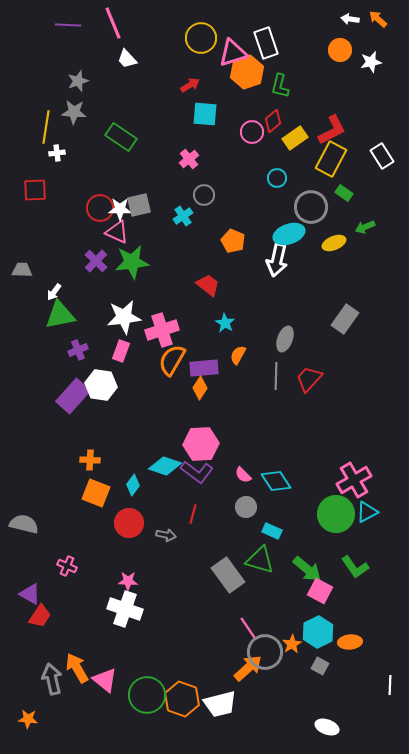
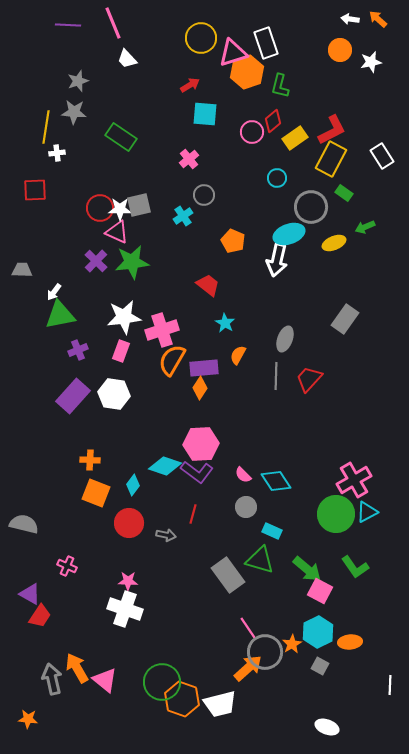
white hexagon at (101, 385): moved 13 px right, 9 px down
green circle at (147, 695): moved 15 px right, 13 px up
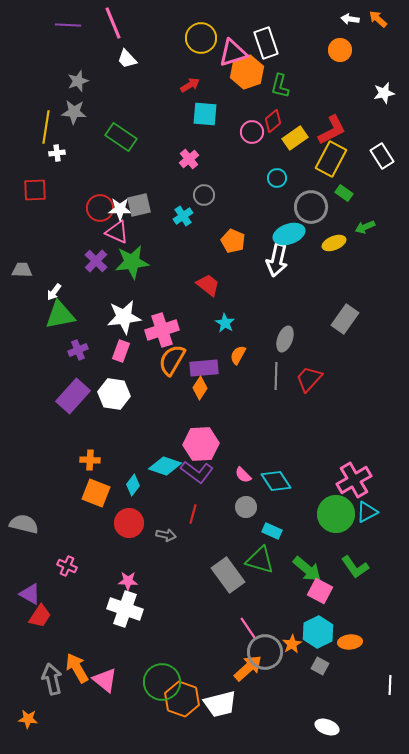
white star at (371, 62): moved 13 px right, 31 px down
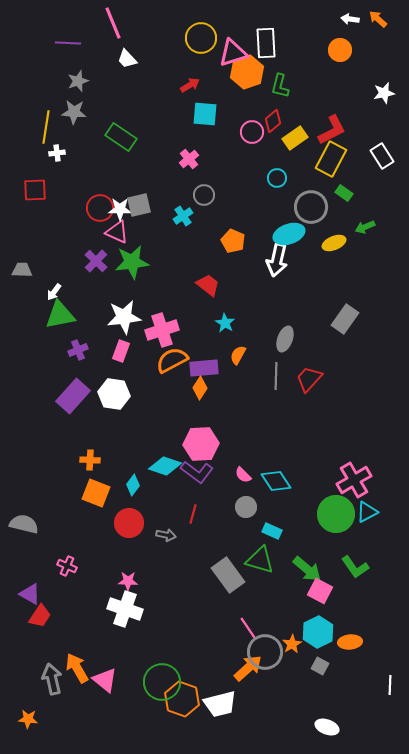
purple line at (68, 25): moved 18 px down
white rectangle at (266, 43): rotated 16 degrees clockwise
orange semicircle at (172, 360): rotated 32 degrees clockwise
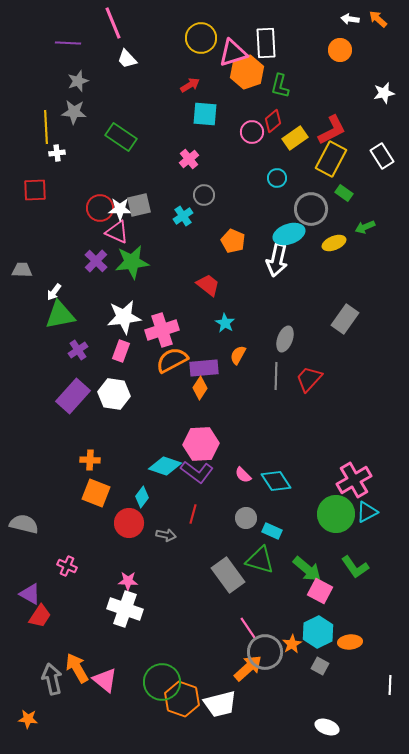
yellow line at (46, 127): rotated 12 degrees counterclockwise
gray circle at (311, 207): moved 2 px down
purple cross at (78, 350): rotated 12 degrees counterclockwise
cyan diamond at (133, 485): moved 9 px right, 12 px down
gray circle at (246, 507): moved 11 px down
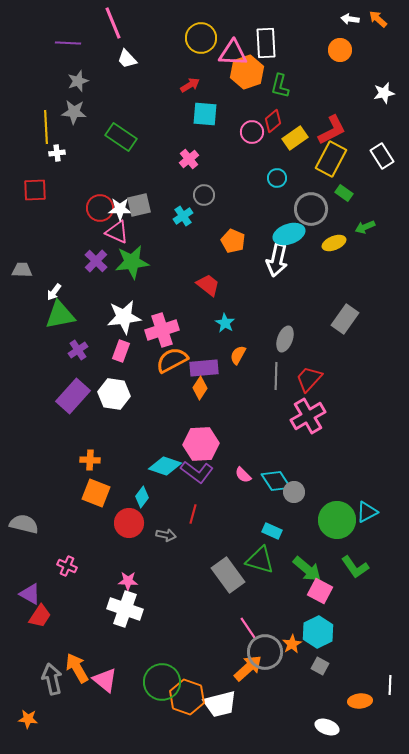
pink triangle at (233, 53): rotated 20 degrees clockwise
pink cross at (354, 480): moved 46 px left, 64 px up
green circle at (336, 514): moved 1 px right, 6 px down
gray circle at (246, 518): moved 48 px right, 26 px up
orange ellipse at (350, 642): moved 10 px right, 59 px down
orange hexagon at (182, 699): moved 5 px right, 2 px up
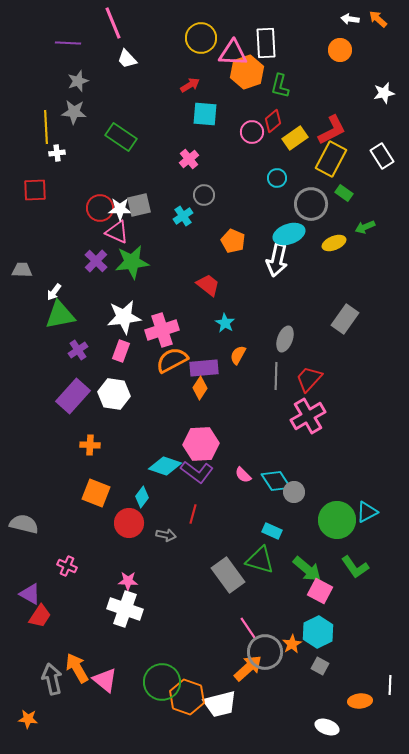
gray circle at (311, 209): moved 5 px up
orange cross at (90, 460): moved 15 px up
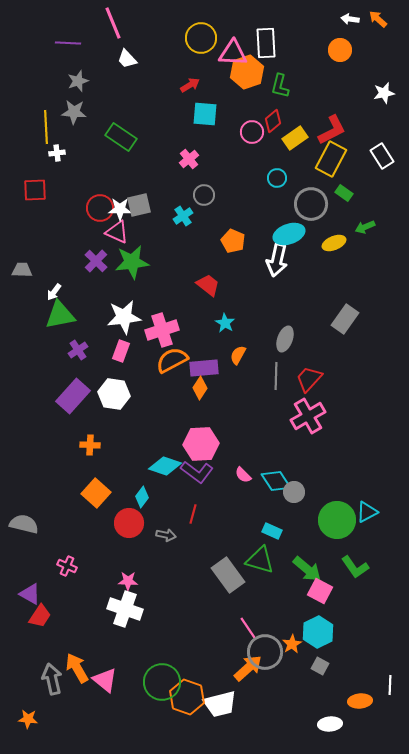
orange square at (96, 493): rotated 20 degrees clockwise
white ellipse at (327, 727): moved 3 px right, 3 px up; rotated 25 degrees counterclockwise
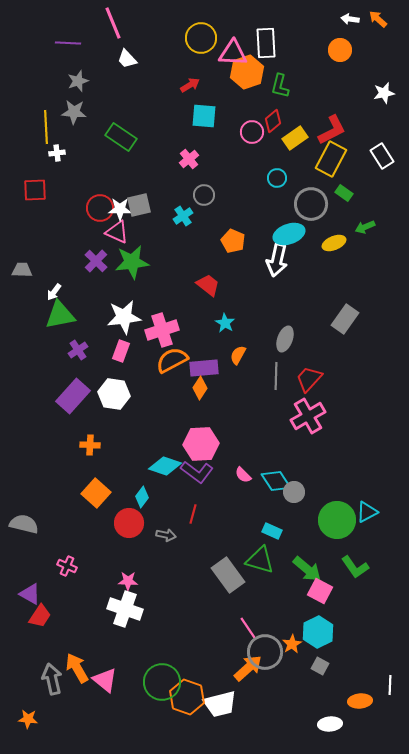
cyan square at (205, 114): moved 1 px left, 2 px down
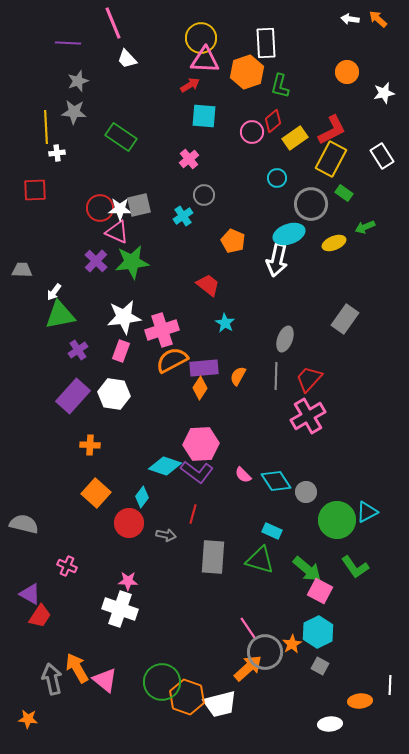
orange circle at (340, 50): moved 7 px right, 22 px down
pink triangle at (233, 53): moved 28 px left, 7 px down
orange semicircle at (238, 355): moved 21 px down
gray circle at (294, 492): moved 12 px right
gray rectangle at (228, 575): moved 15 px left, 18 px up; rotated 40 degrees clockwise
white cross at (125, 609): moved 5 px left
